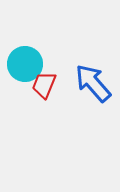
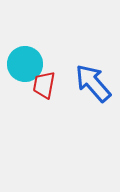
red trapezoid: rotated 12 degrees counterclockwise
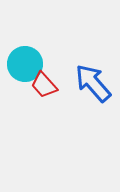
red trapezoid: rotated 52 degrees counterclockwise
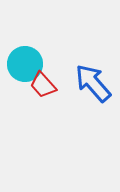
red trapezoid: moved 1 px left
